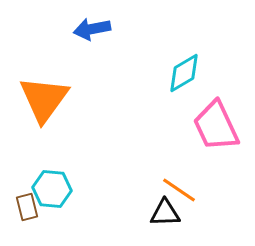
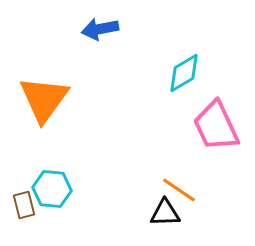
blue arrow: moved 8 px right
brown rectangle: moved 3 px left, 2 px up
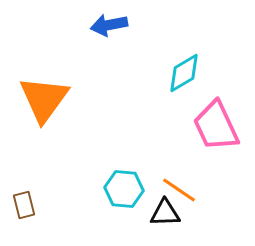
blue arrow: moved 9 px right, 4 px up
cyan hexagon: moved 72 px right
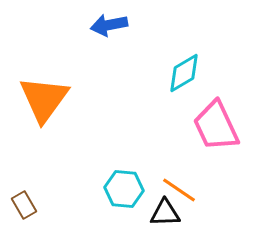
brown rectangle: rotated 16 degrees counterclockwise
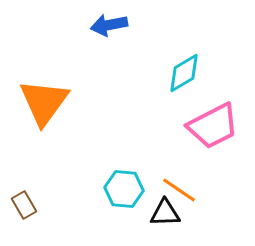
orange triangle: moved 3 px down
pink trapezoid: moved 3 px left; rotated 92 degrees counterclockwise
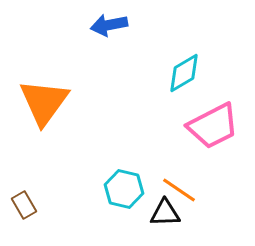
cyan hexagon: rotated 9 degrees clockwise
